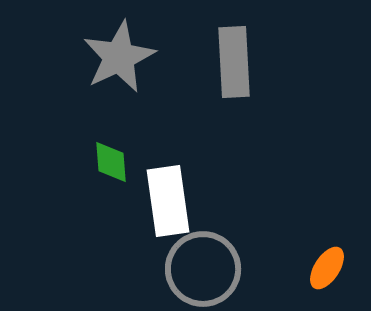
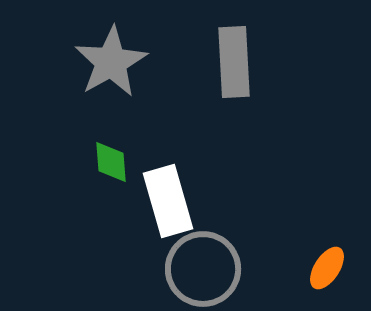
gray star: moved 8 px left, 5 px down; rotated 4 degrees counterclockwise
white rectangle: rotated 8 degrees counterclockwise
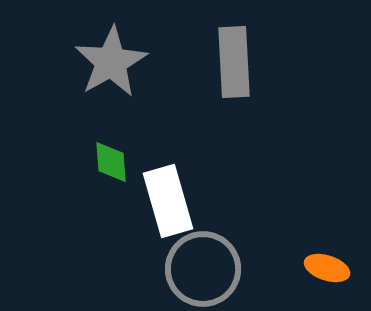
orange ellipse: rotated 75 degrees clockwise
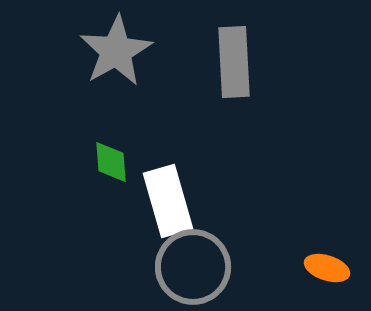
gray star: moved 5 px right, 11 px up
gray circle: moved 10 px left, 2 px up
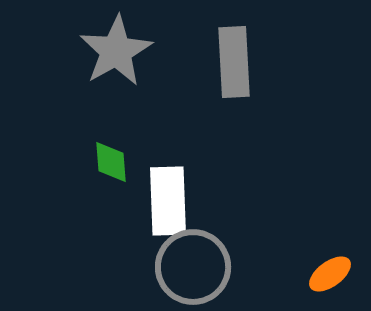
white rectangle: rotated 14 degrees clockwise
orange ellipse: moved 3 px right, 6 px down; rotated 54 degrees counterclockwise
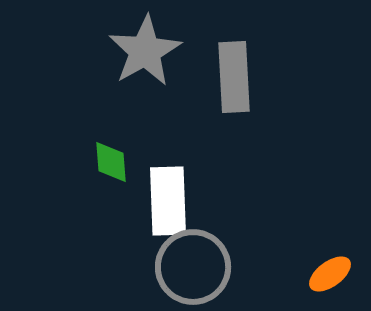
gray star: moved 29 px right
gray rectangle: moved 15 px down
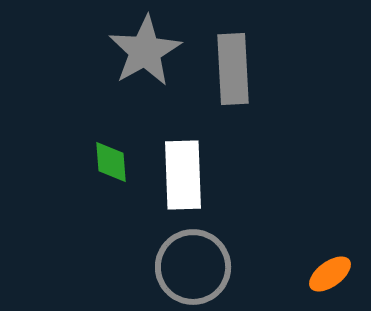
gray rectangle: moved 1 px left, 8 px up
white rectangle: moved 15 px right, 26 px up
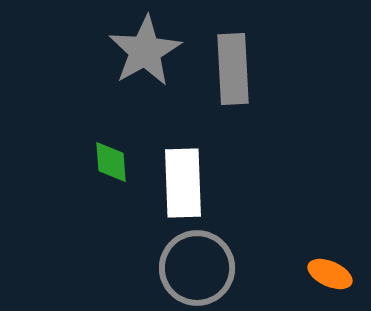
white rectangle: moved 8 px down
gray circle: moved 4 px right, 1 px down
orange ellipse: rotated 60 degrees clockwise
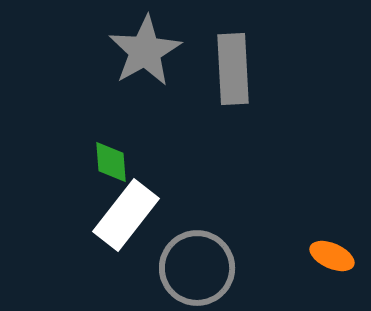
white rectangle: moved 57 px left, 32 px down; rotated 40 degrees clockwise
orange ellipse: moved 2 px right, 18 px up
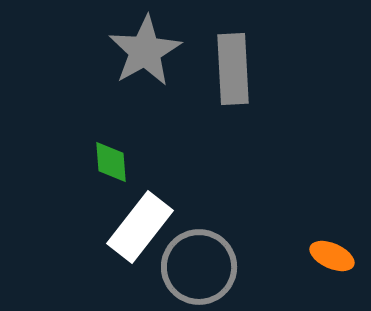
white rectangle: moved 14 px right, 12 px down
gray circle: moved 2 px right, 1 px up
